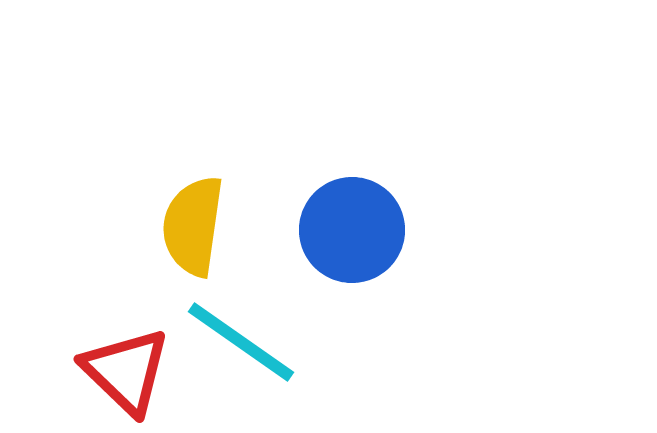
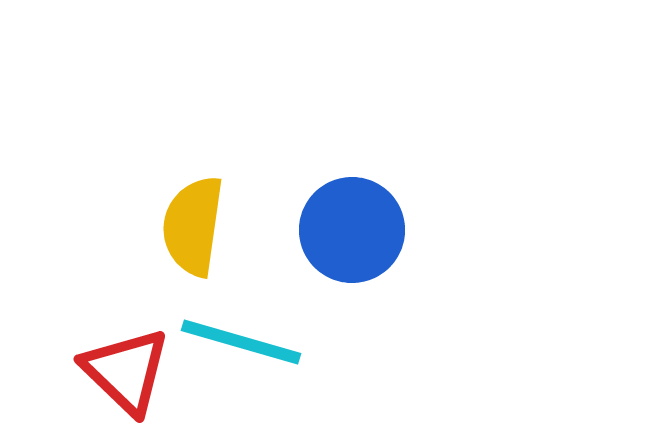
cyan line: rotated 19 degrees counterclockwise
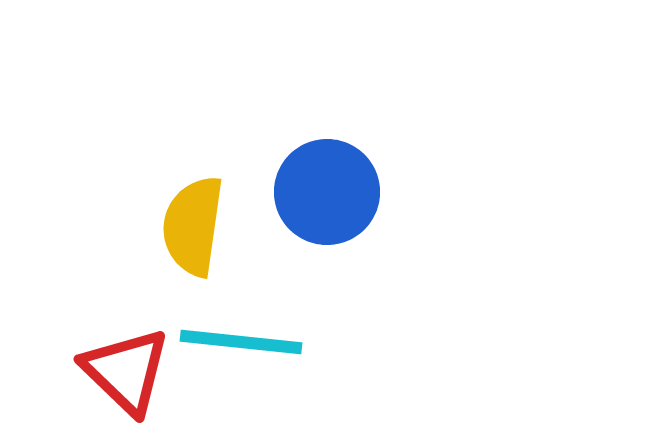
blue circle: moved 25 px left, 38 px up
cyan line: rotated 10 degrees counterclockwise
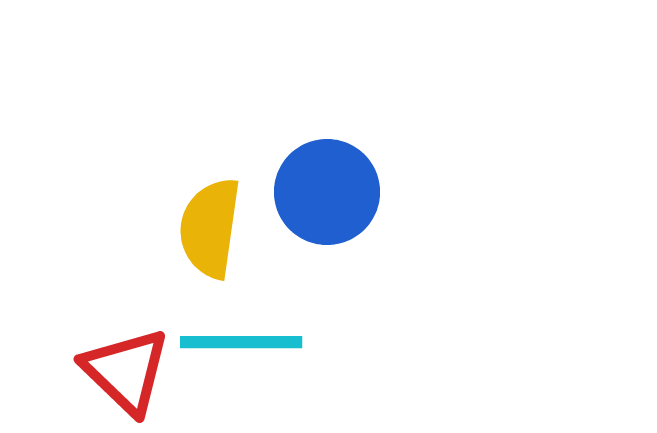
yellow semicircle: moved 17 px right, 2 px down
cyan line: rotated 6 degrees counterclockwise
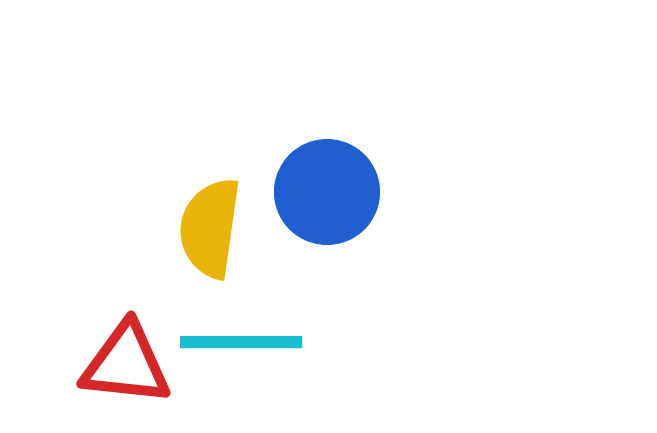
red triangle: moved 7 px up; rotated 38 degrees counterclockwise
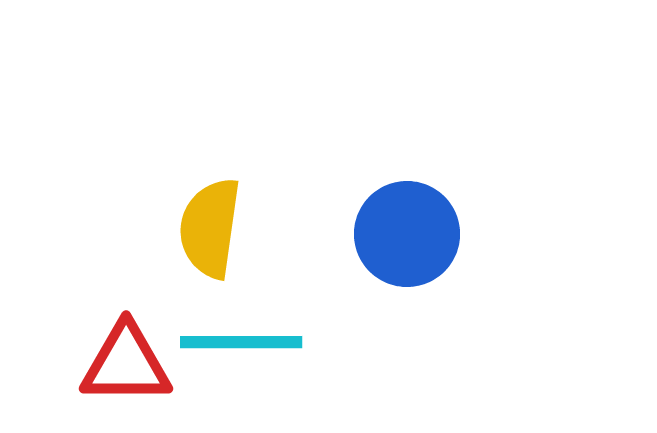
blue circle: moved 80 px right, 42 px down
red triangle: rotated 6 degrees counterclockwise
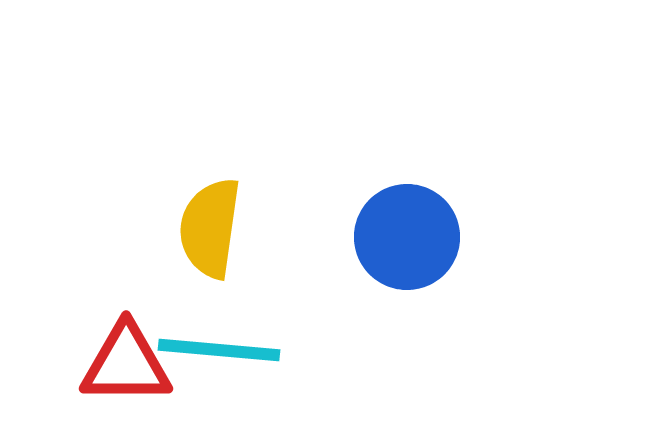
blue circle: moved 3 px down
cyan line: moved 22 px left, 8 px down; rotated 5 degrees clockwise
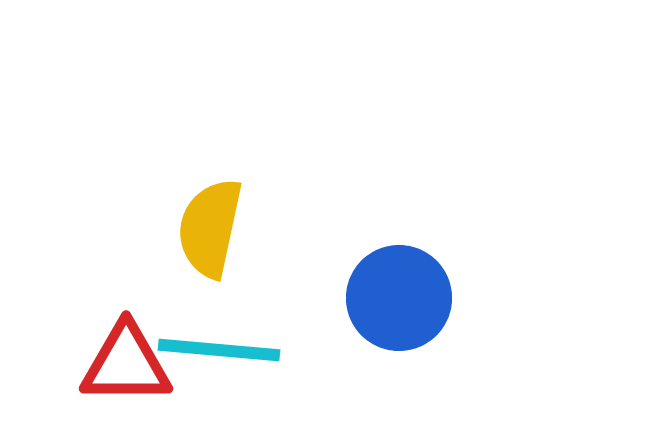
yellow semicircle: rotated 4 degrees clockwise
blue circle: moved 8 px left, 61 px down
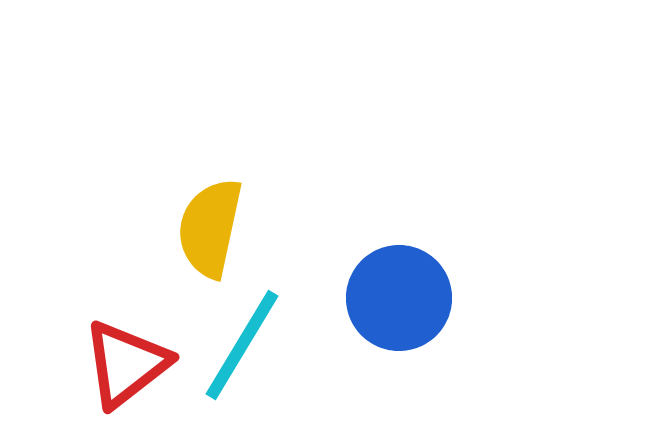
cyan line: moved 23 px right, 5 px up; rotated 64 degrees counterclockwise
red triangle: rotated 38 degrees counterclockwise
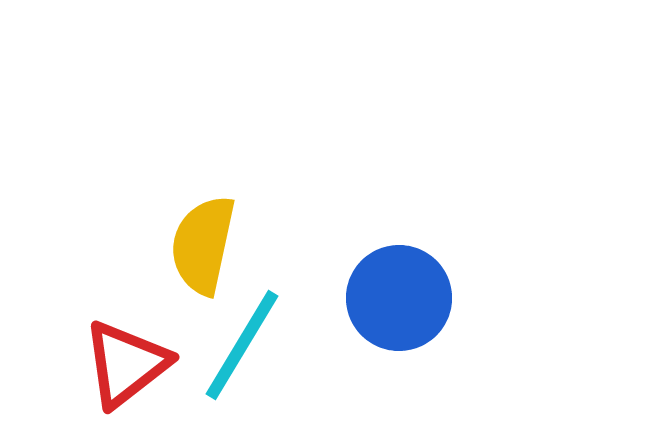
yellow semicircle: moved 7 px left, 17 px down
